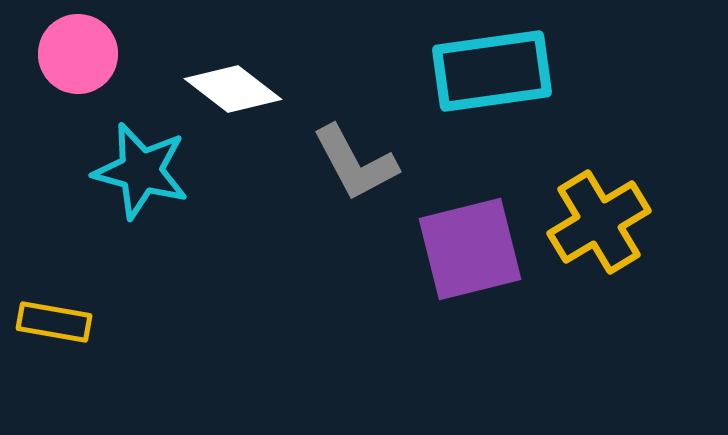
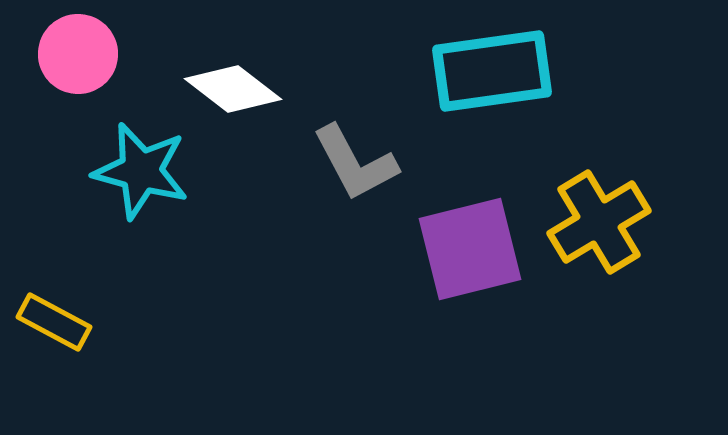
yellow rectangle: rotated 18 degrees clockwise
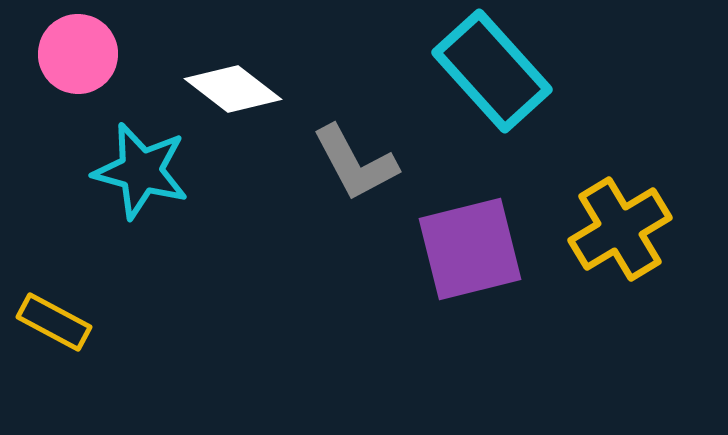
cyan rectangle: rotated 56 degrees clockwise
yellow cross: moved 21 px right, 7 px down
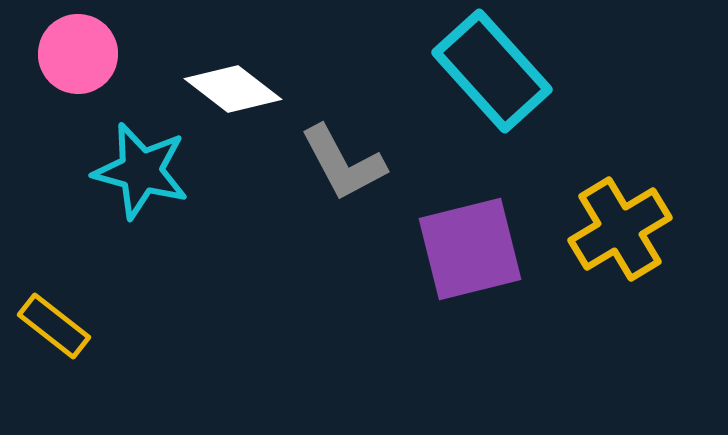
gray L-shape: moved 12 px left
yellow rectangle: moved 4 px down; rotated 10 degrees clockwise
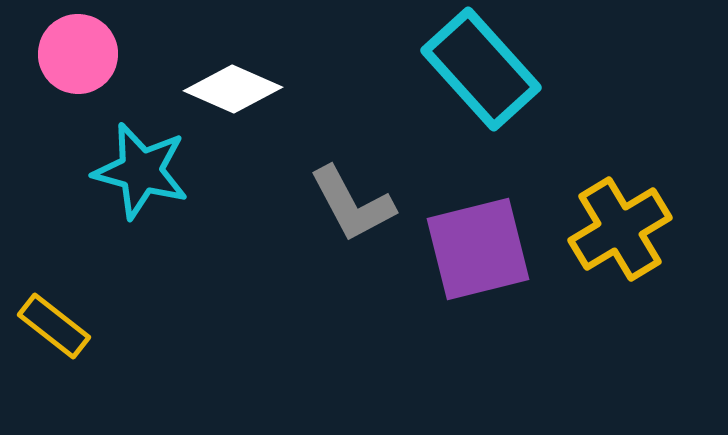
cyan rectangle: moved 11 px left, 2 px up
white diamond: rotated 14 degrees counterclockwise
gray L-shape: moved 9 px right, 41 px down
purple square: moved 8 px right
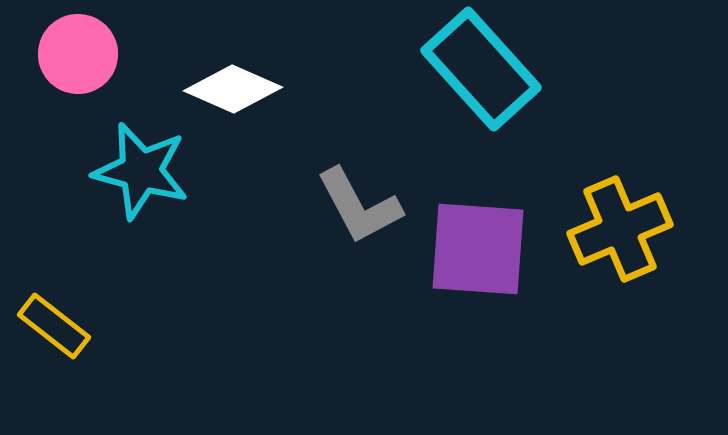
gray L-shape: moved 7 px right, 2 px down
yellow cross: rotated 8 degrees clockwise
purple square: rotated 18 degrees clockwise
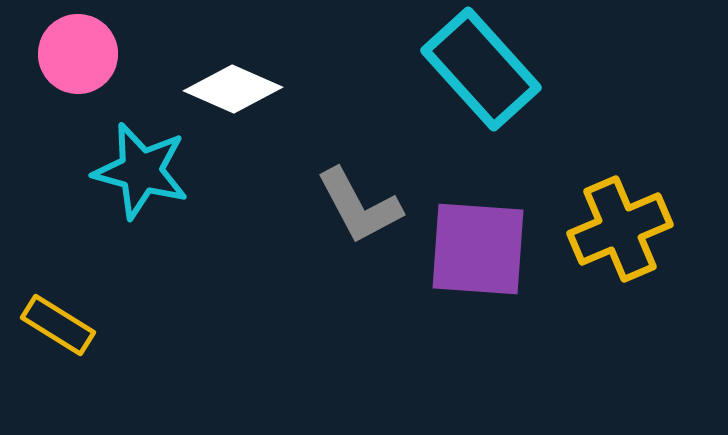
yellow rectangle: moved 4 px right, 1 px up; rotated 6 degrees counterclockwise
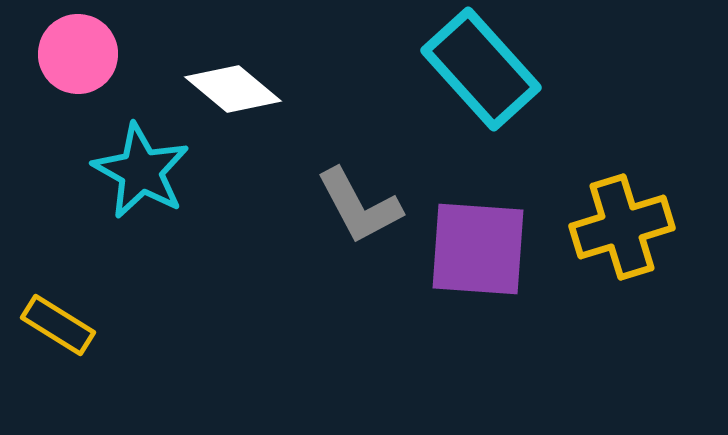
white diamond: rotated 16 degrees clockwise
cyan star: rotated 14 degrees clockwise
yellow cross: moved 2 px right, 2 px up; rotated 6 degrees clockwise
